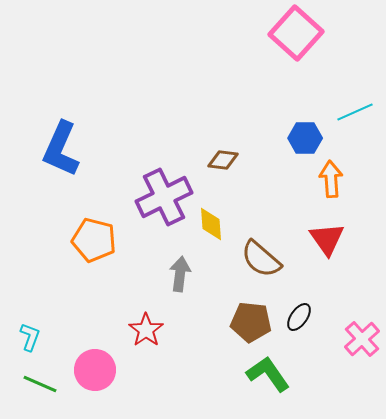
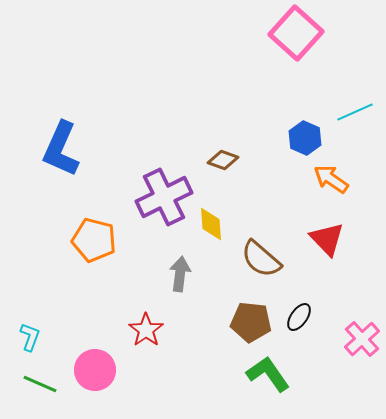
blue hexagon: rotated 24 degrees clockwise
brown diamond: rotated 12 degrees clockwise
orange arrow: rotated 51 degrees counterclockwise
red triangle: rotated 9 degrees counterclockwise
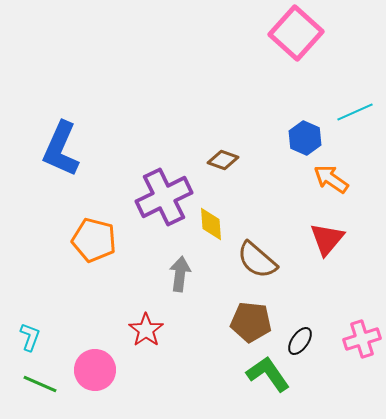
red triangle: rotated 24 degrees clockwise
brown semicircle: moved 4 px left, 1 px down
black ellipse: moved 1 px right, 24 px down
pink cross: rotated 24 degrees clockwise
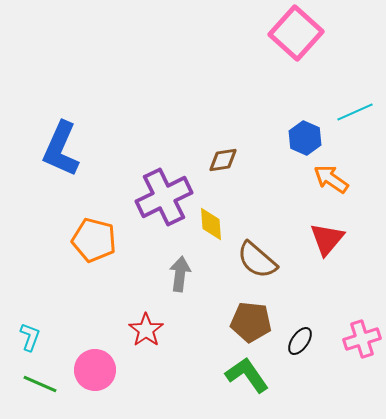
brown diamond: rotated 28 degrees counterclockwise
green L-shape: moved 21 px left, 1 px down
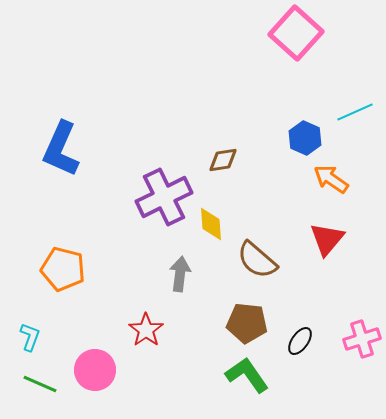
orange pentagon: moved 31 px left, 29 px down
brown pentagon: moved 4 px left, 1 px down
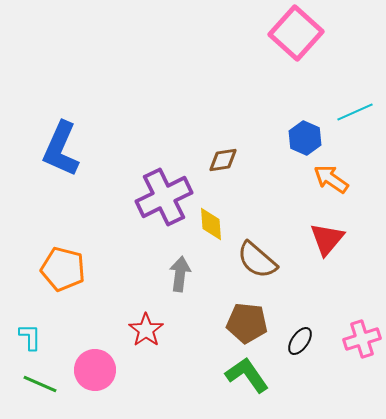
cyan L-shape: rotated 20 degrees counterclockwise
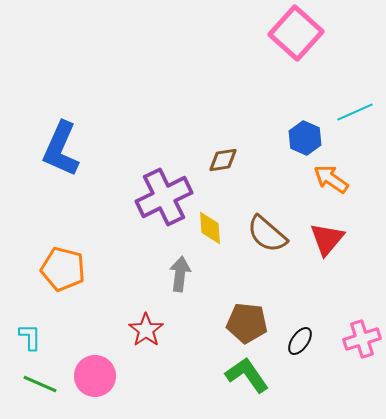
yellow diamond: moved 1 px left, 4 px down
brown semicircle: moved 10 px right, 26 px up
pink circle: moved 6 px down
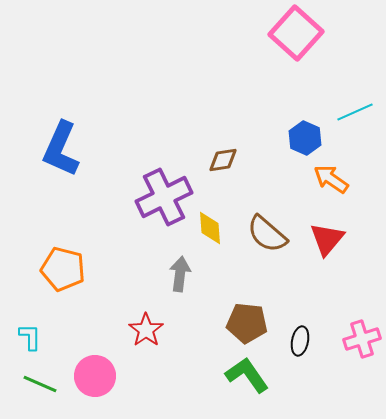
black ellipse: rotated 24 degrees counterclockwise
